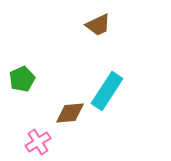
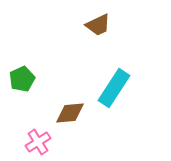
cyan rectangle: moved 7 px right, 3 px up
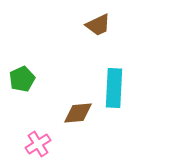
cyan rectangle: rotated 30 degrees counterclockwise
brown diamond: moved 8 px right
pink cross: moved 2 px down
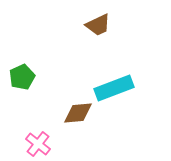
green pentagon: moved 2 px up
cyan rectangle: rotated 66 degrees clockwise
pink cross: rotated 20 degrees counterclockwise
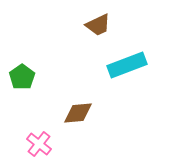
green pentagon: rotated 10 degrees counterclockwise
cyan rectangle: moved 13 px right, 23 px up
pink cross: moved 1 px right
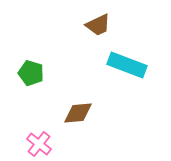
cyan rectangle: rotated 42 degrees clockwise
green pentagon: moved 9 px right, 4 px up; rotated 20 degrees counterclockwise
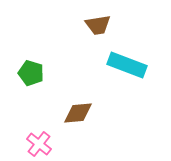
brown trapezoid: rotated 16 degrees clockwise
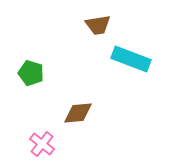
cyan rectangle: moved 4 px right, 6 px up
pink cross: moved 3 px right
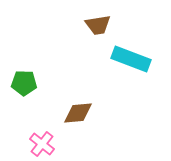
green pentagon: moved 7 px left, 10 px down; rotated 15 degrees counterclockwise
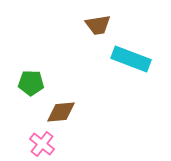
green pentagon: moved 7 px right
brown diamond: moved 17 px left, 1 px up
